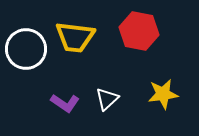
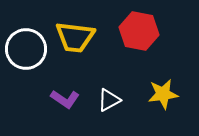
white triangle: moved 2 px right, 1 px down; rotated 15 degrees clockwise
purple L-shape: moved 4 px up
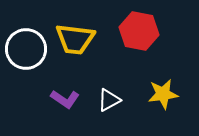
yellow trapezoid: moved 2 px down
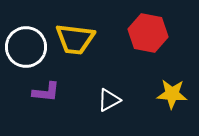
red hexagon: moved 9 px right, 2 px down
white circle: moved 2 px up
yellow star: moved 9 px right; rotated 12 degrees clockwise
purple L-shape: moved 19 px left, 7 px up; rotated 28 degrees counterclockwise
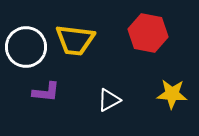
yellow trapezoid: moved 1 px down
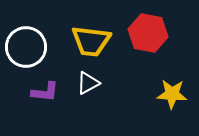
yellow trapezoid: moved 16 px right, 1 px down
purple L-shape: moved 1 px left
white triangle: moved 21 px left, 17 px up
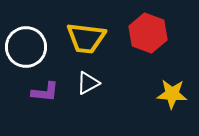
red hexagon: rotated 9 degrees clockwise
yellow trapezoid: moved 5 px left, 3 px up
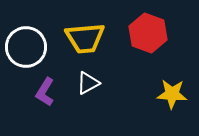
yellow trapezoid: moved 1 px left; rotated 12 degrees counterclockwise
purple L-shape: rotated 116 degrees clockwise
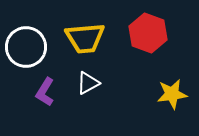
yellow star: rotated 12 degrees counterclockwise
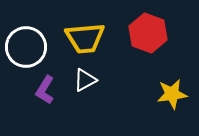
white triangle: moved 3 px left, 3 px up
purple L-shape: moved 2 px up
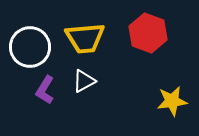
white circle: moved 4 px right
white triangle: moved 1 px left, 1 px down
yellow star: moved 7 px down
